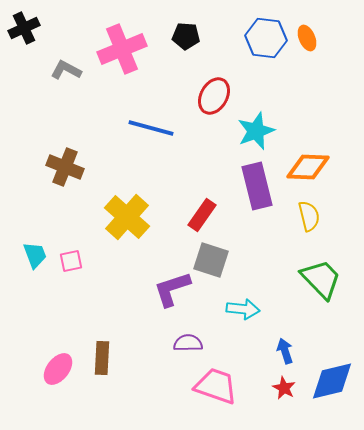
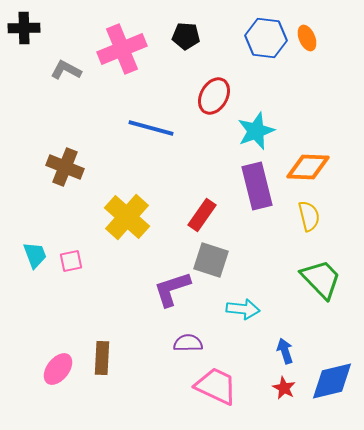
black cross: rotated 24 degrees clockwise
pink trapezoid: rotated 6 degrees clockwise
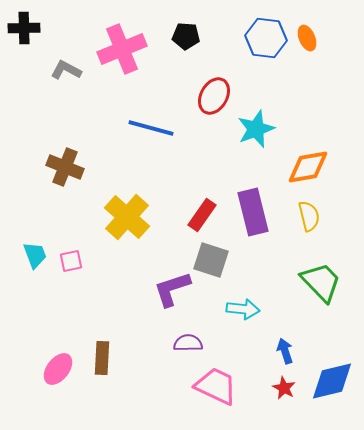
cyan star: moved 2 px up
orange diamond: rotated 12 degrees counterclockwise
purple rectangle: moved 4 px left, 26 px down
green trapezoid: moved 3 px down
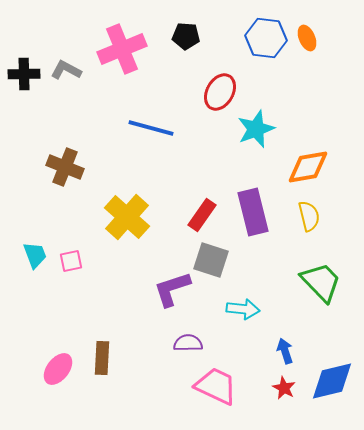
black cross: moved 46 px down
red ellipse: moved 6 px right, 4 px up
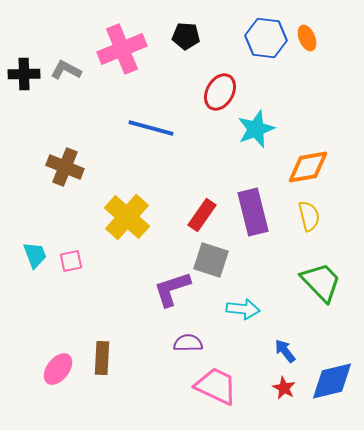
blue arrow: rotated 20 degrees counterclockwise
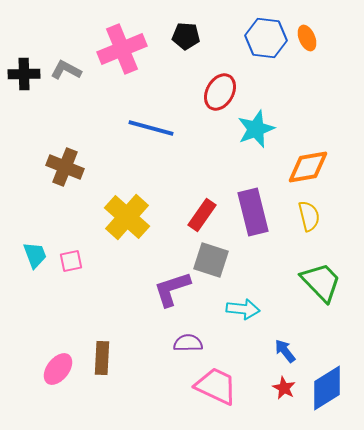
blue diamond: moved 5 px left, 7 px down; rotated 18 degrees counterclockwise
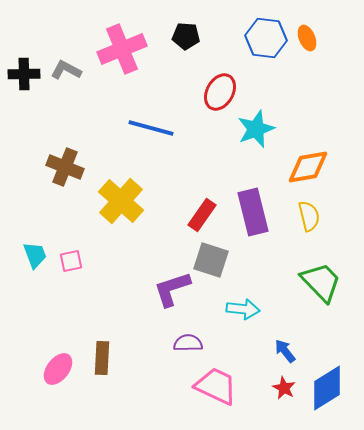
yellow cross: moved 6 px left, 16 px up
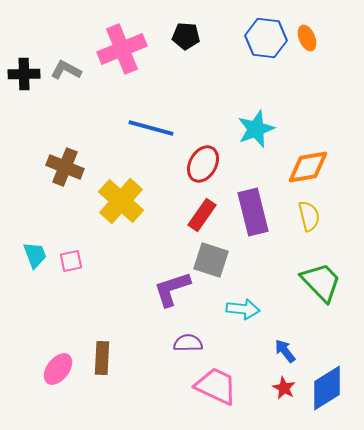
red ellipse: moved 17 px left, 72 px down
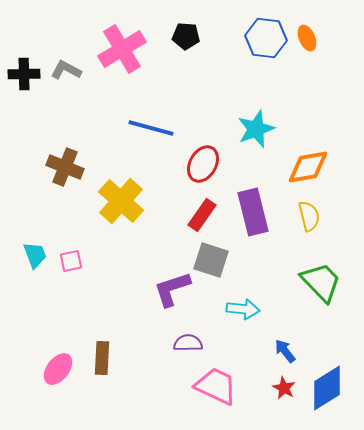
pink cross: rotated 9 degrees counterclockwise
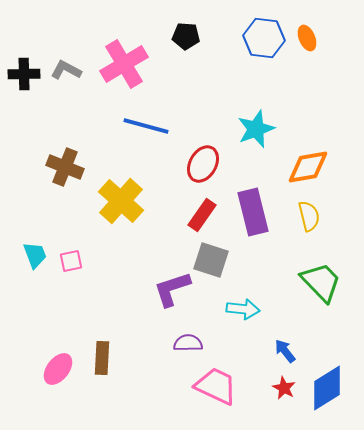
blue hexagon: moved 2 px left
pink cross: moved 2 px right, 15 px down
blue line: moved 5 px left, 2 px up
